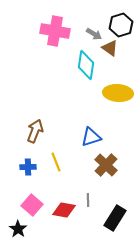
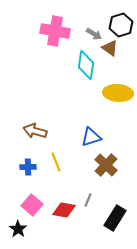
brown arrow: rotated 95 degrees counterclockwise
gray line: rotated 24 degrees clockwise
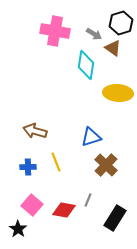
black hexagon: moved 2 px up
brown triangle: moved 3 px right
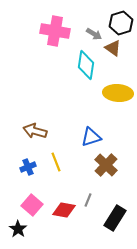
blue cross: rotated 21 degrees counterclockwise
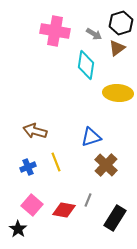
brown triangle: moved 4 px right; rotated 48 degrees clockwise
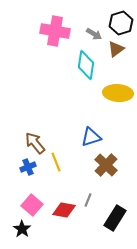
brown triangle: moved 1 px left, 1 px down
brown arrow: moved 12 px down; rotated 35 degrees clockwise
black star: moved 4 px right
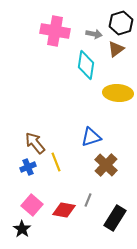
gray arrow: rotated 21 degrees counterclockwise
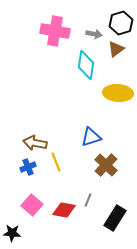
brown arrow: rotated 40 degrees counterclockwise
black star: moved 10 px left, 4 px down; rotated 30 degrees counterclockwise
